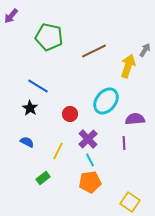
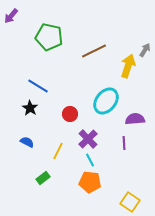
orange pentagon: rotated 15 degrees clockwise
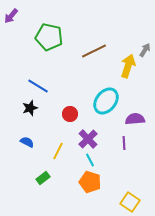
black star: rotated 21 degrees clockwise
orange pentagon: rotated 10 degrees clockwise
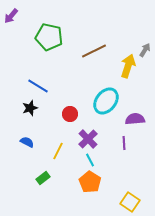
orange pentagon: rotated 15 degrees clockwise
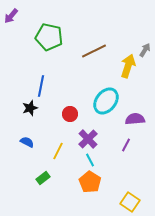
blue line: moved 3 px right; rotated 70 degrees clockwise
purple line: moved 2 px right, 2 px down; rotated 32 degrees clockwise
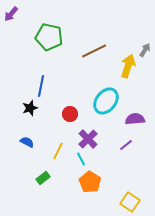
purple arrow: moved 2 px up
purple line: rotated 24 degrees clockwise
cyan line: moved 9 px left, 1 px up
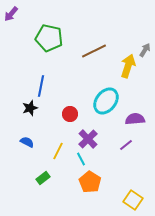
green pentagon: moved 1 px down
yellow square: moved 3 px right, 2 px up
